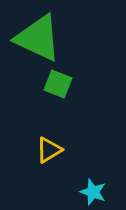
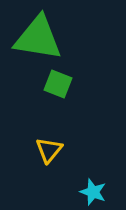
green triangle: rotated 16 degrees counterclockwise
yellow triangle: rotated 20 degrees counterclockwise
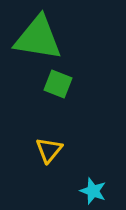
cyan star: moved 1 px up
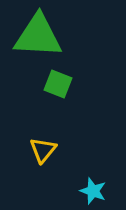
green triangle: moved 2 px up; rotated 6 degrees counterclockwise
yellow triangle: moved 6 px left
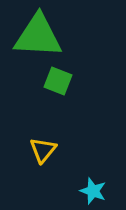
green square: moved 3 px up
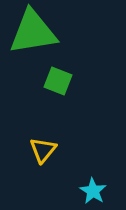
green triangle: moved 5 px left, 4 px up; rotated 12 degrees counterclockwise
cyan star: rotated 12 degrees clockwise
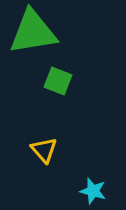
yellow triangle: moved 1 px right; rotated 20 degrees counterclockwise
cyan star: rotated 16 degrees counterclockwise
